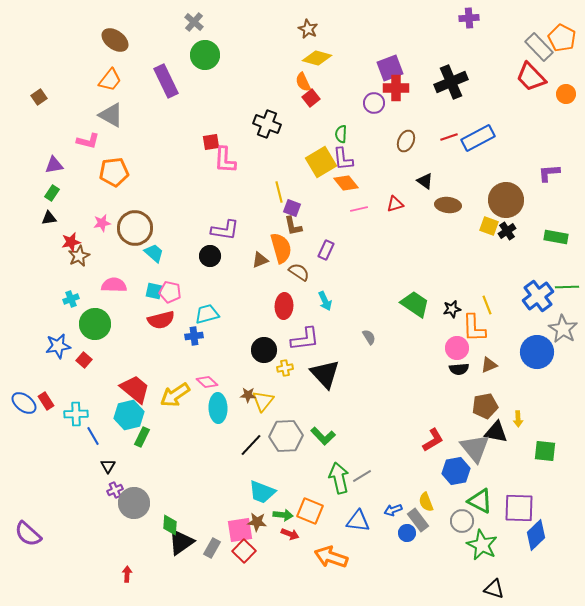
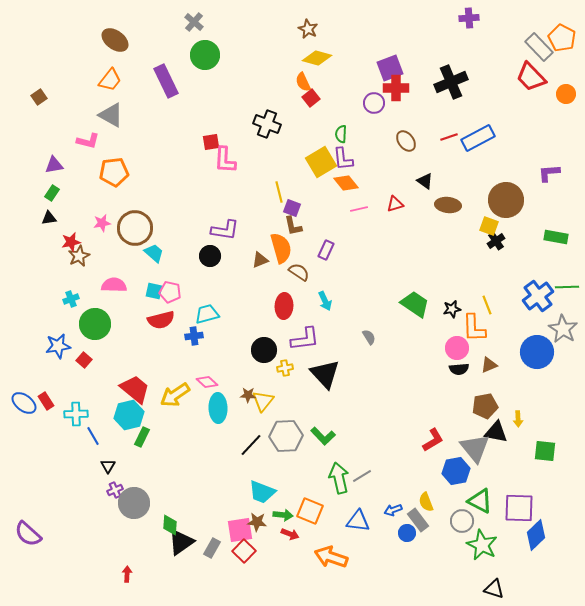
brown ellipse at (406, 141): rotated 60 degrees counterclockwise
black cross at (507, 231): moved 11 px left, 10 px down
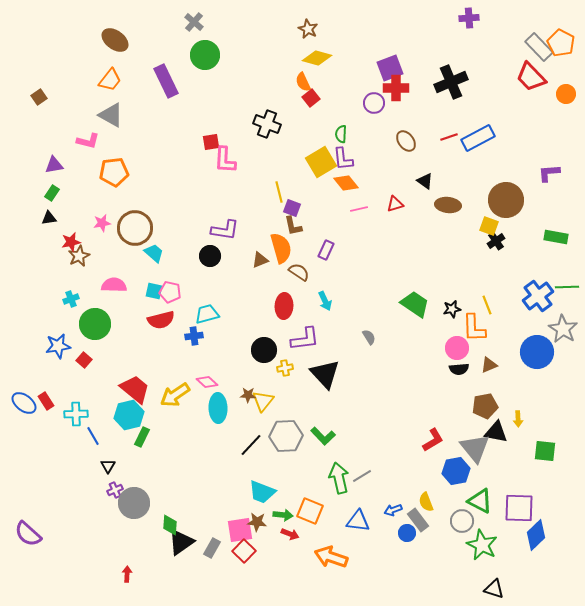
orange pentagon at (562, 38): moved 1 px left, 5 px down
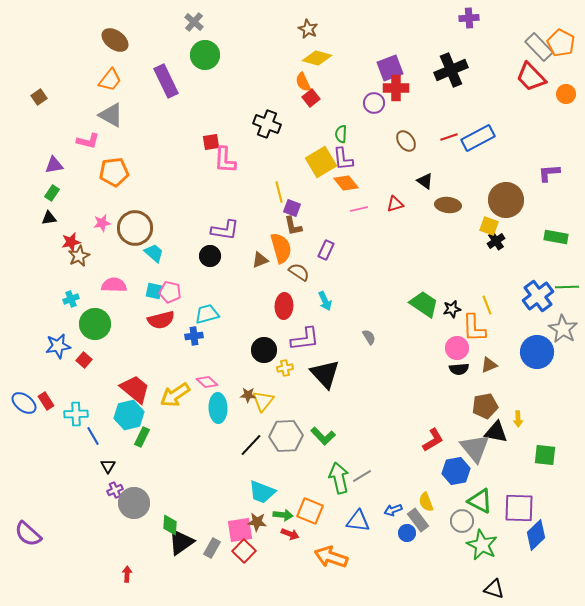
black cross at (451, 82): moved 12 px up
green trapezoid at (415, 304): moved 9 px right
green square at (545, 451): moved 4 px down
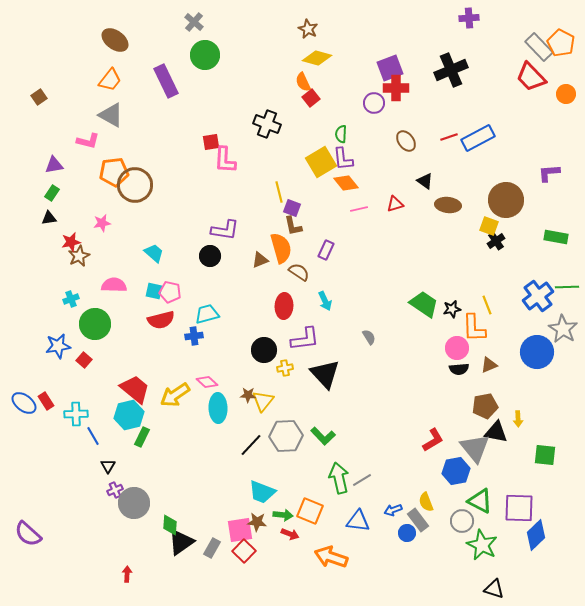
brown circle at (135, 228): moved 43 px up
gray line at (362, 476): moved 4 px down
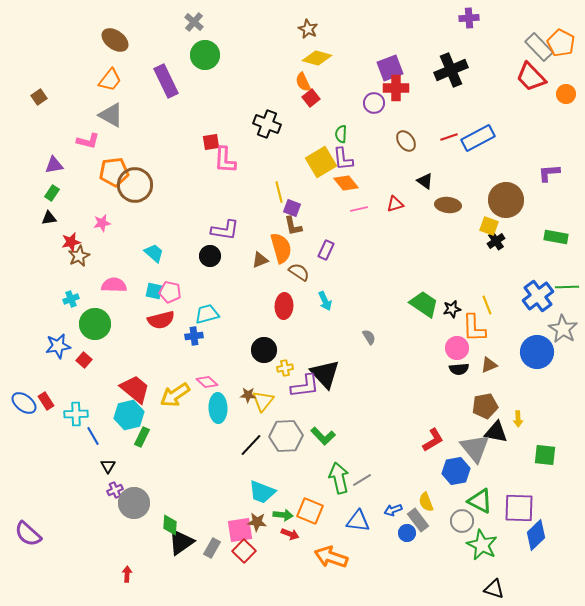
purple L-shape at (305, 339): moved 47 px down
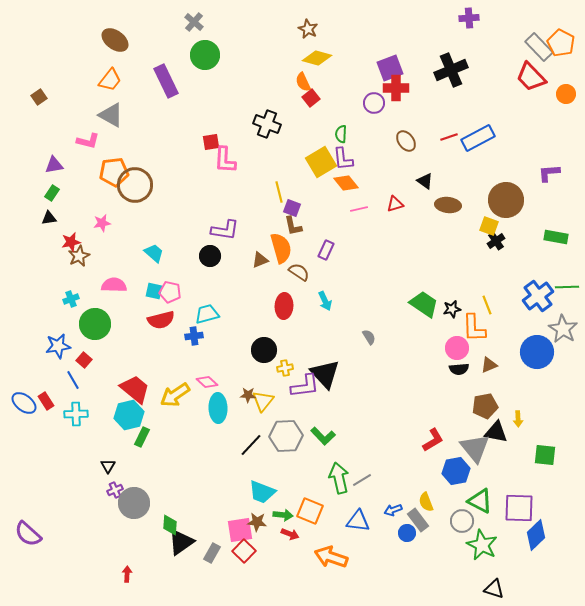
blue line at (93, 436): moved 20 px left, 56 px up
gray rectangle at (212, 548): moved 5 px down
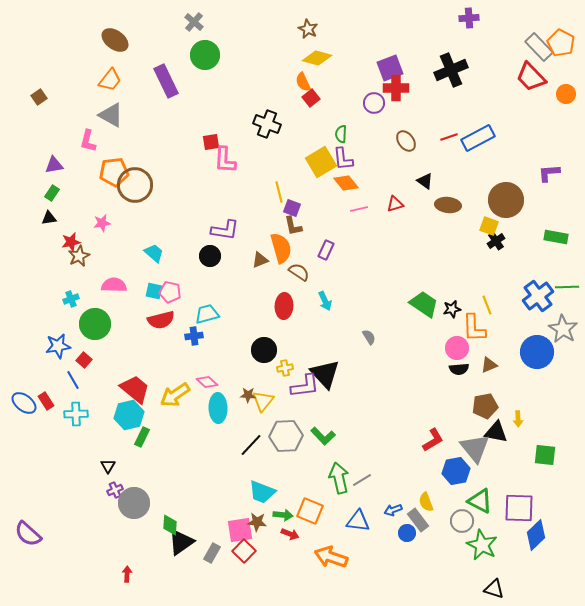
pink L-shape at (88, 141): rotated 90 degrees clockwise
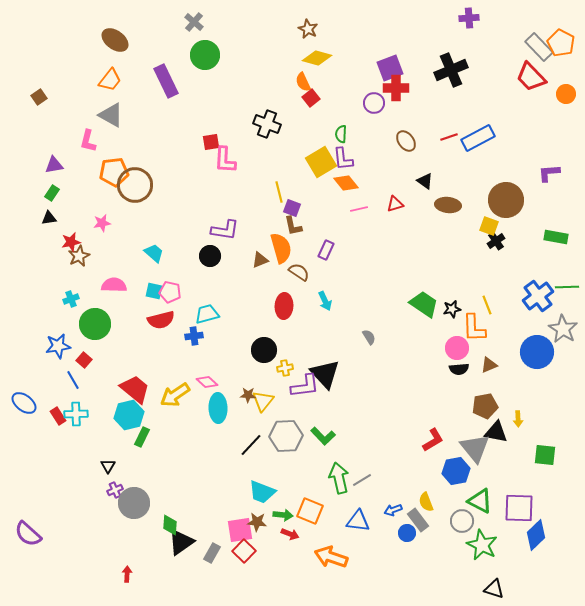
red rectangle at (46, 401): moved 12 px right, 15 px down
